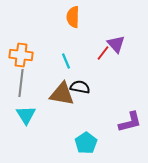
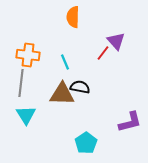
purple triangle: moved 3 px up
orange cross: moved 7 px right
cyan line: moved 1 px left, 1 px down
brown triangle: rotated 8 degrees counterclockwise
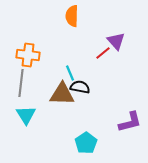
orange semicircle: moved 1 px left, 1 px up
red line: rotated 14 degrees clockwise
cyan line: moved 5 px right, 11 px down
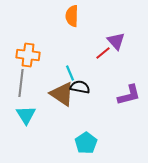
brown triangle: rotated 32 degrees clockwise
purple L-shape: moved 1 px left, 27 px up
